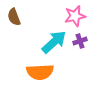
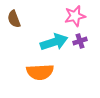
brown semicircle: moved 2 px down
cyan arrow: rotated 24 degrees clockwise
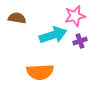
brown semicircle: moved 3 px right, 1 px up; rotated 120 degrees clockwise
cyan arrow: moved 1 px left, 7 px up
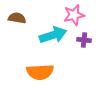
pink star: moved 1 px left, 1 px up
purple cross: moved 4 px right, 1 px up; rotated 24 degrees clockwise
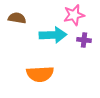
cyan arrow: rotated 16 degrees clockwise
orange semicircle: moved 2 px down
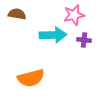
brown semicircle: moved 4 px up
orange semicircle: moved 9 px left, 4 px down; rotated 12 degrees counterclockwise
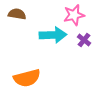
purple cross: rotated 32 degrees clockwise
orange semicircle: moved 4 px left
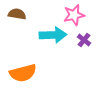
orange semicircle: moved 4 px left, 5 px up
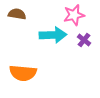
orange semicircle: rotated 20 degrees clockwise
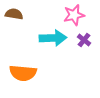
brown semicircle: moved 3 px left
cyan arrow: moved 3 px down
